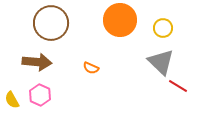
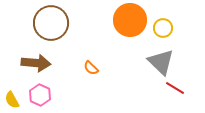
orange circle: moved 10 px right
brown arrow: moved 1 px left, 1 px down
orange semicircle: rotated 21 degrees clockwise
red line: moved 3 px left, 2 px down
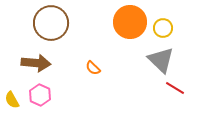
orange circle: moved 2 px down
gray triangle: moved 2 px up
orange semicircle: moved 2 px right
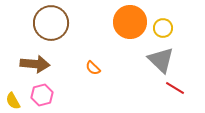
brown arrow: moved 1 px left, 1 px down
pink hexagon: moved 2 px right; rotated 20 degrees clockwise
yellow semicircle: moved 1 px right, 1 px down
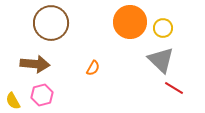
orange semicircle: rotated 105 degrees counterclockwise
red line: moved 1 px left
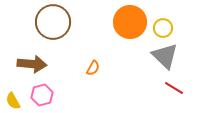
brown circle: moved 2 px right, 1 px up
gray triangle: moved 4 px right, 4 px up
brown arrow: moved 3 px left
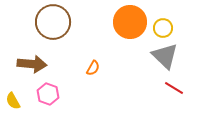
pink hexagon: moved 6 px right, 1 px up; rotated 25 degrees counterclockwise
